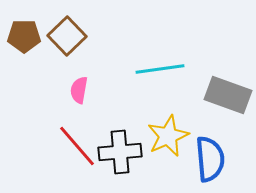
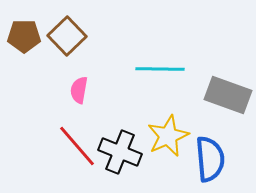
cyan line: rotated 9 degrees clockwise
black cross: rotated 27 degrees clockwise
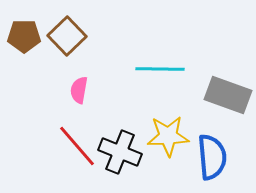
yellow star: rotated 21 degrees clockwise
blue semicircle: moved 2 px right, 2 px up
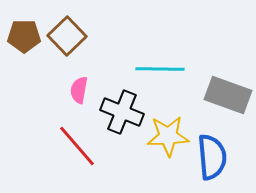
black cross: moved 2 px right, 40 px up
